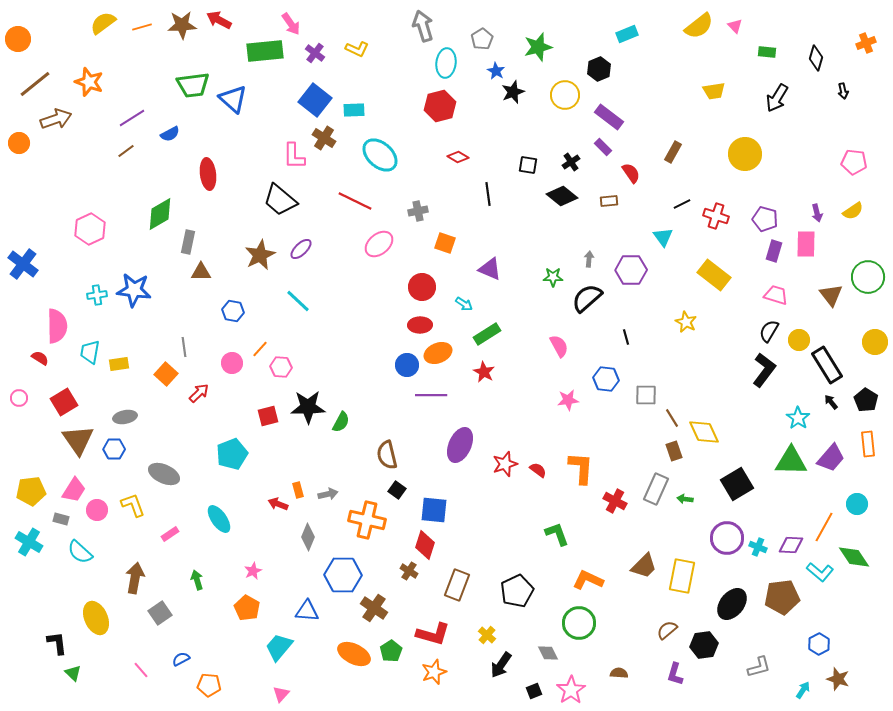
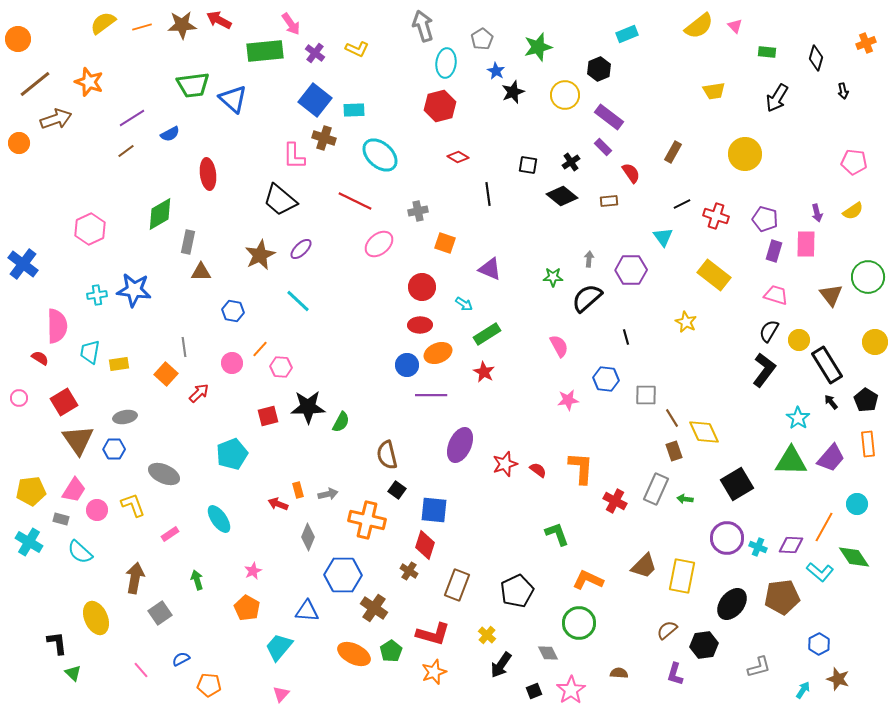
brown cross at (324, 138): rotated 15 degrees counterclockwise
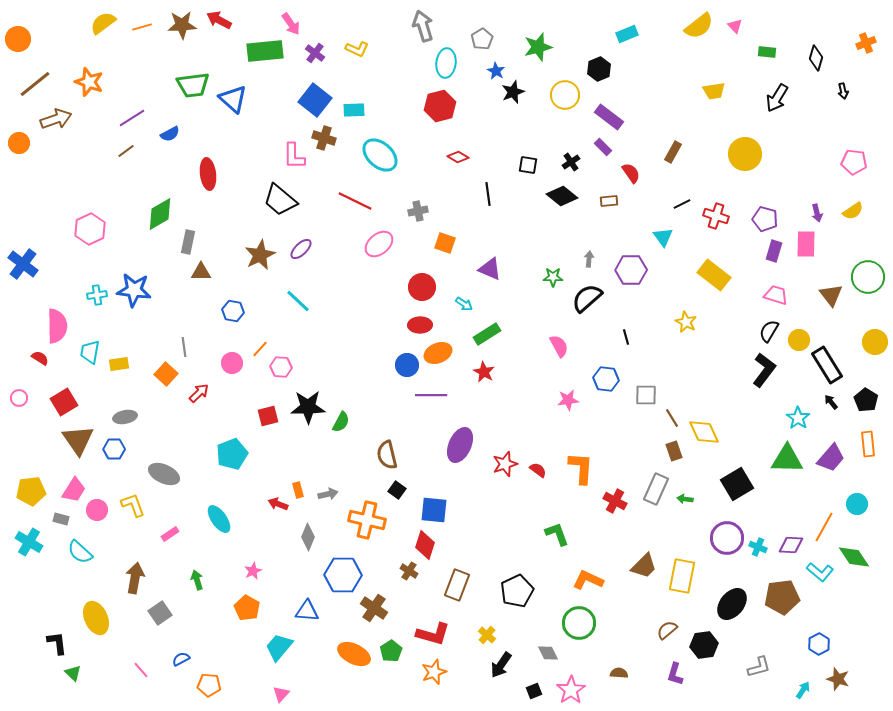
green triangle at (791, 461): moved 4 px left, 2 px up
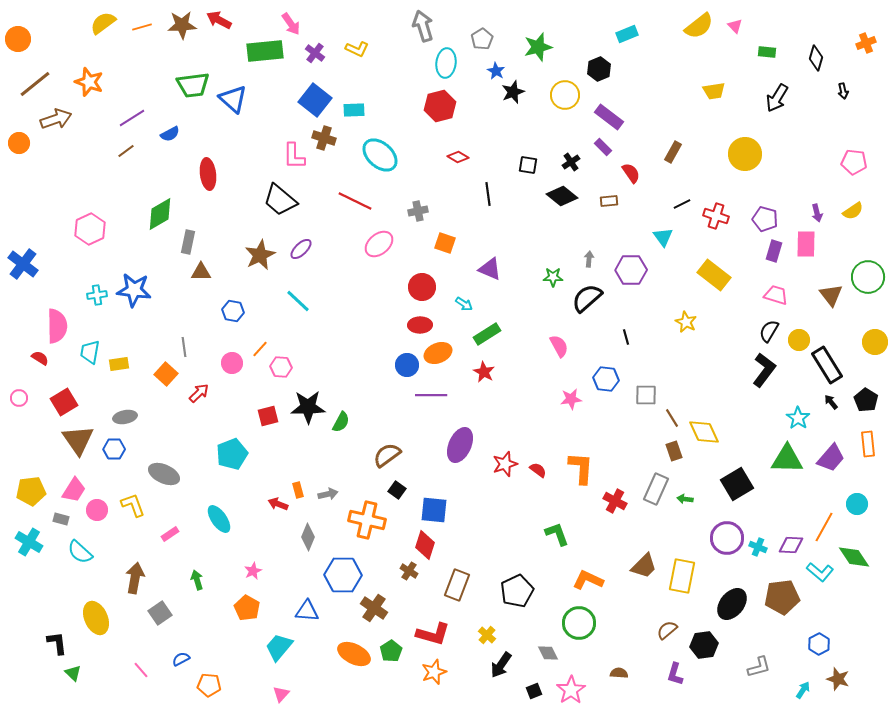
pink star at (568, 400): moved 3 px right, 1 px up
brown semicircle at (387, 455): rotated 68 degrees clockwise
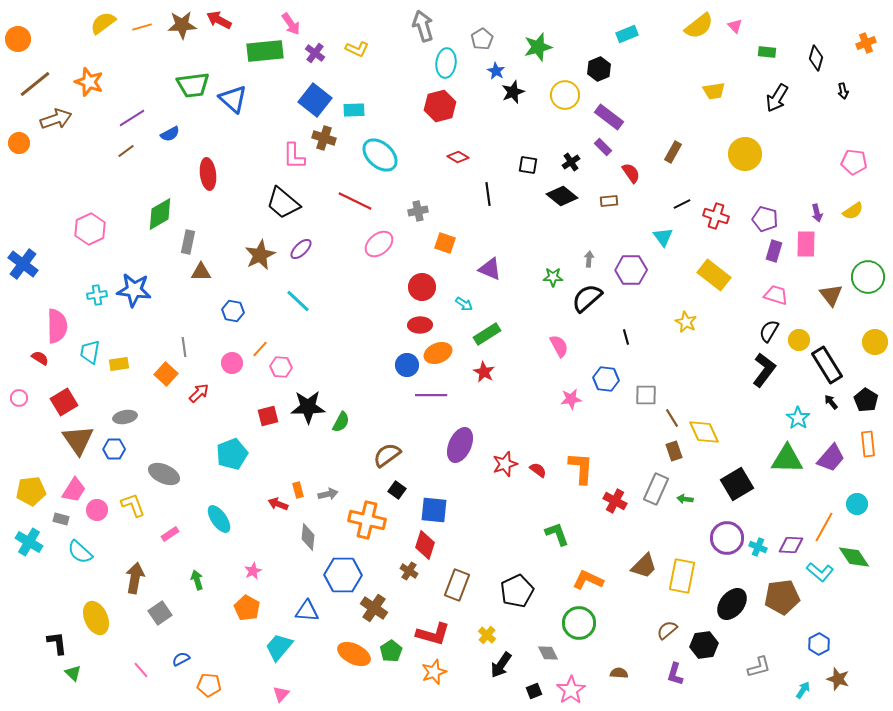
black trapezoid at (280, 200): moved 3 px right, 3 px down
gray diamond at (308, 537): rotated 16 degrees counterclockwise
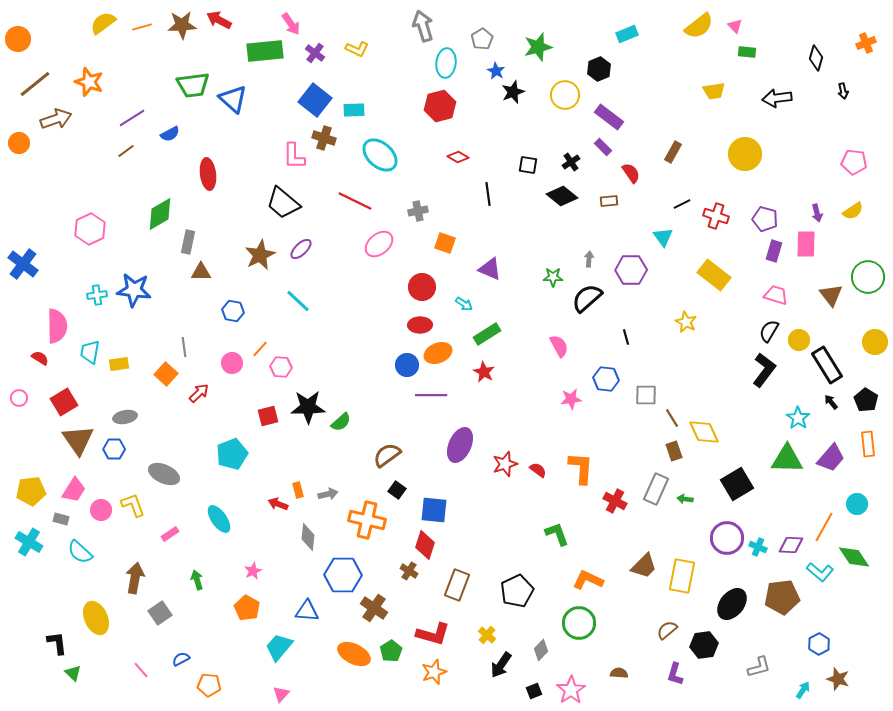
green rectangle at (767, 52): moved 20 px left
black arrow at (777, 98): rotated 52 degrees clockwise
green semicircle at (341, 422): rotated 20 degrees clockwise
pink circle at (97, 510): moved 4 px right
gray diamond at (548, 653): moved 7 px left, 3 px up; rotated 70 degrees clockwise
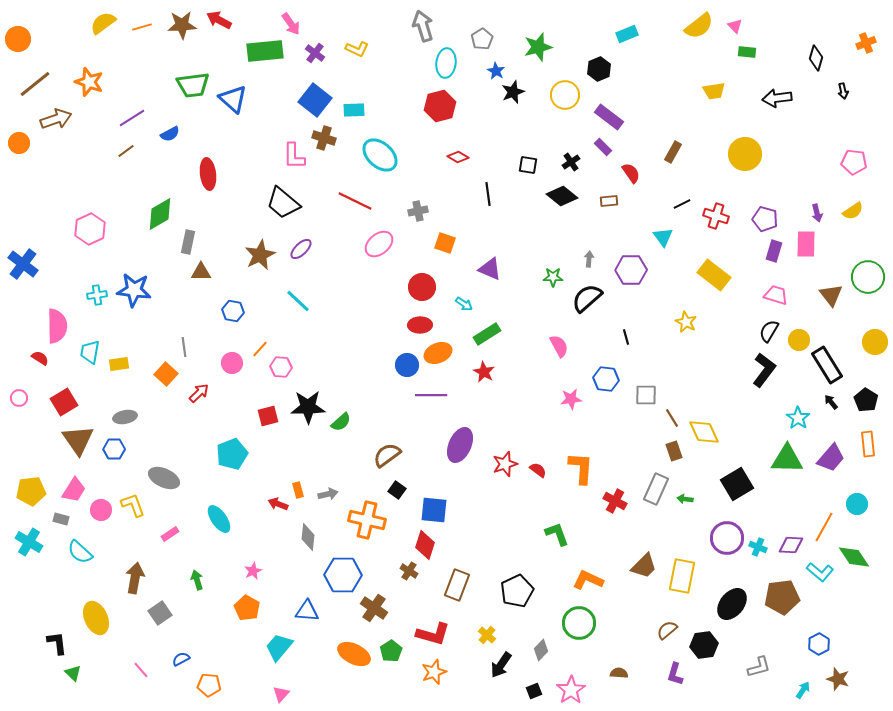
gray ellipse at (164, 474): moved 4 px down
